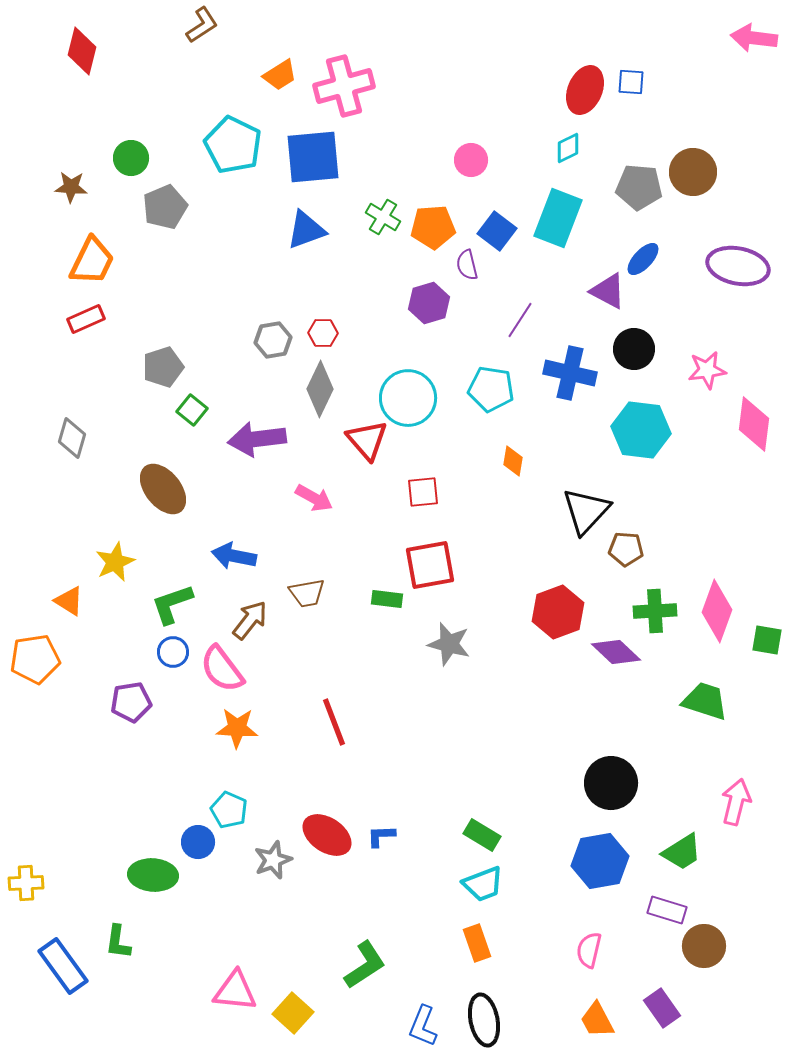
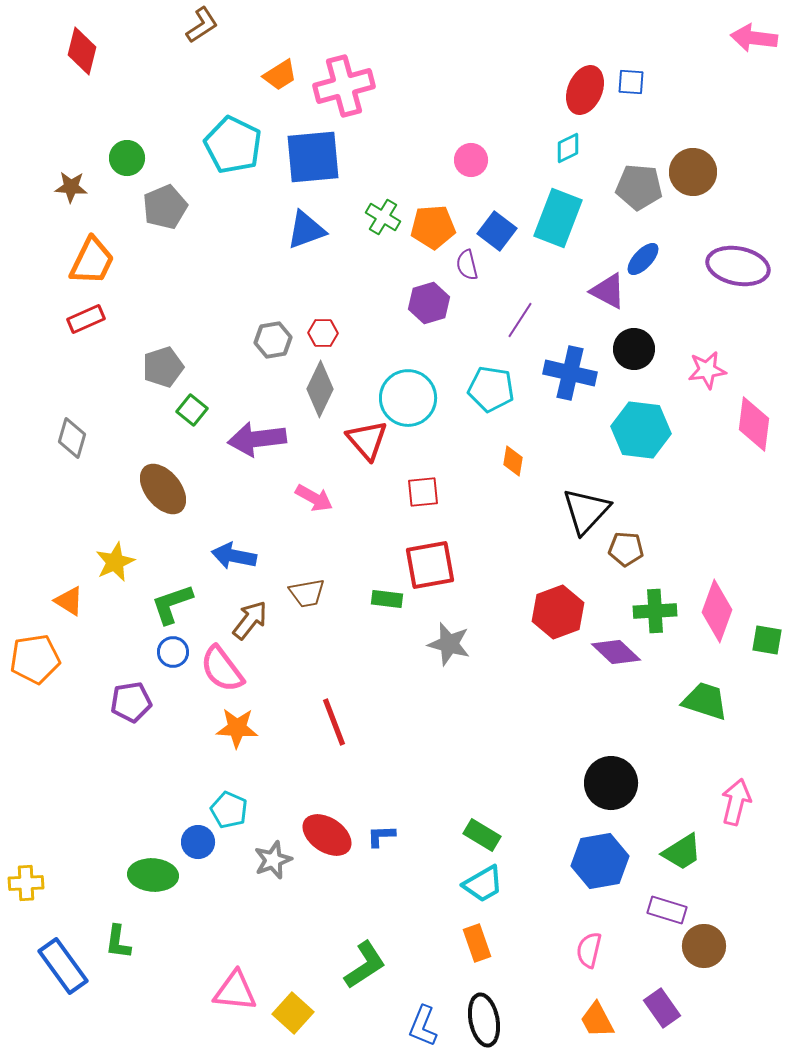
green circle at (131, 158): moved 4 px left
cyan trapezoid at (483, 884): rotated 9 degrees counterclockwise
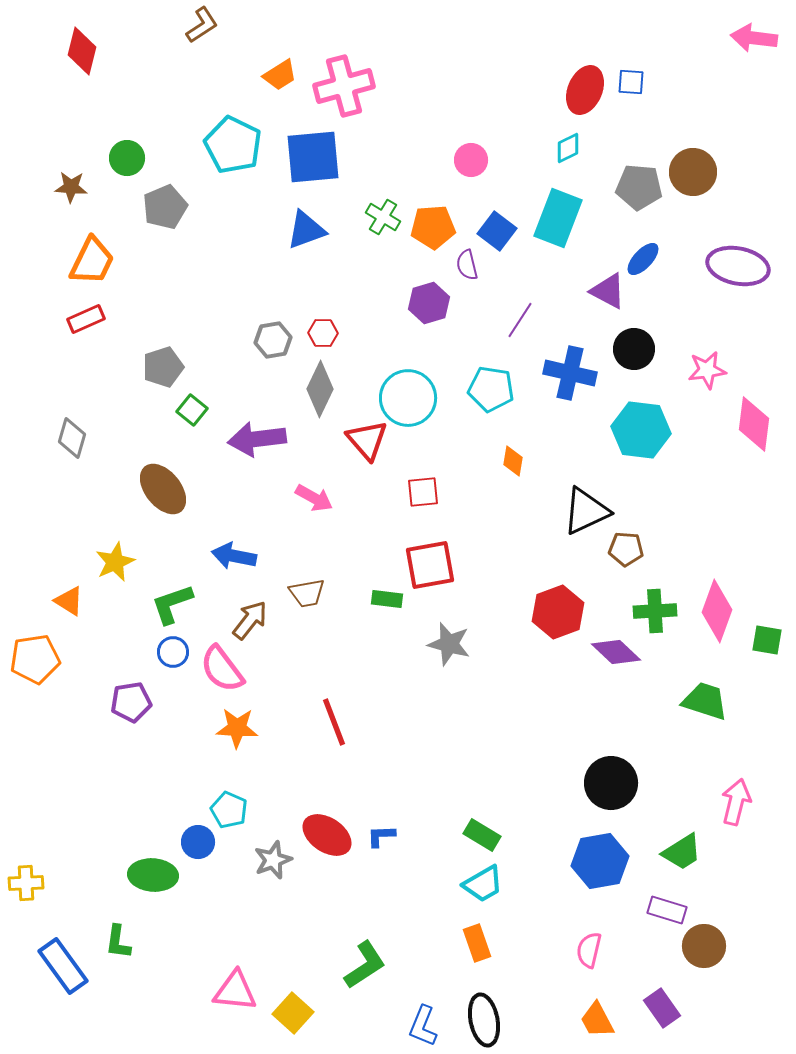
black triangle at (586, 511): rotated 22 degrees clockwise
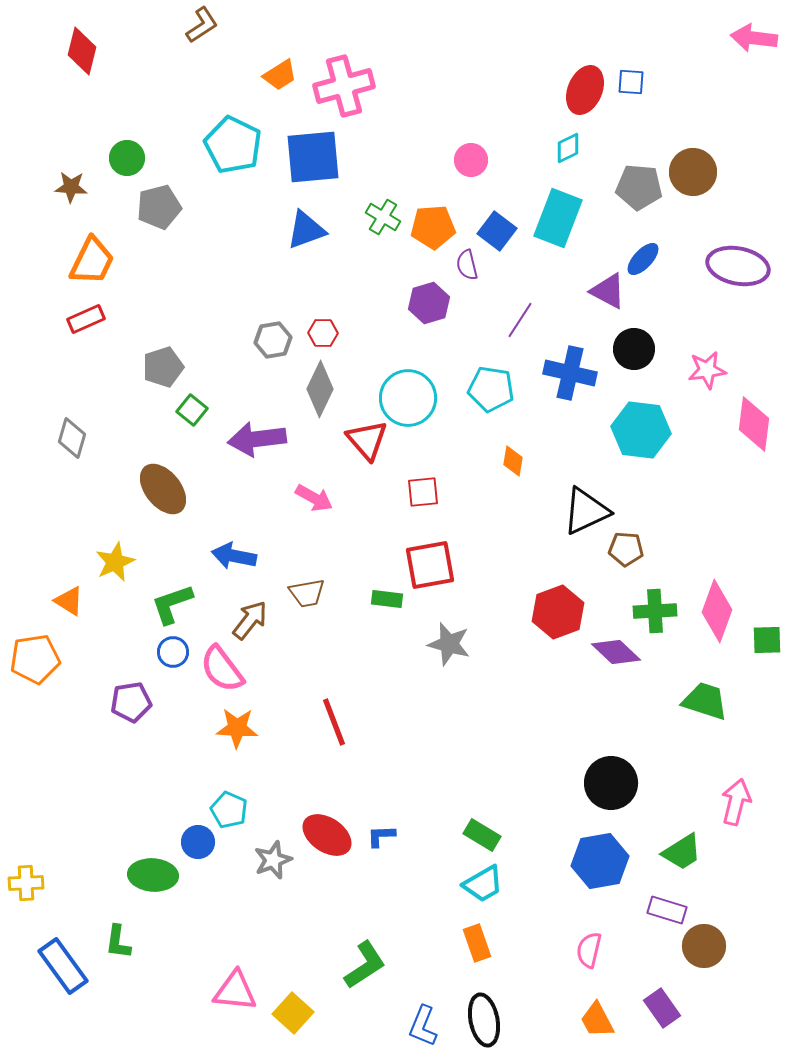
gray pentagon at (165, 207): moved 6 px left; rotated 9 degrees clockwise
green square at (767, 640): rotated 12 degrees counterclockwise
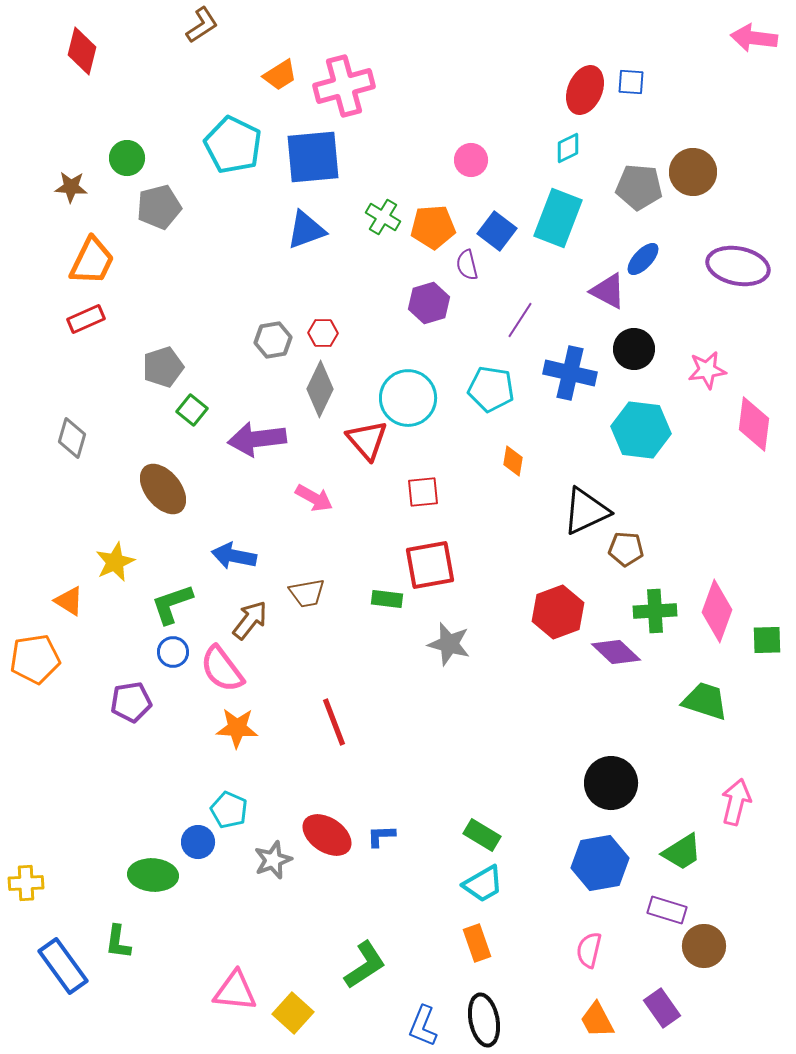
blue hexagon at (600, 861): moved 2 px down
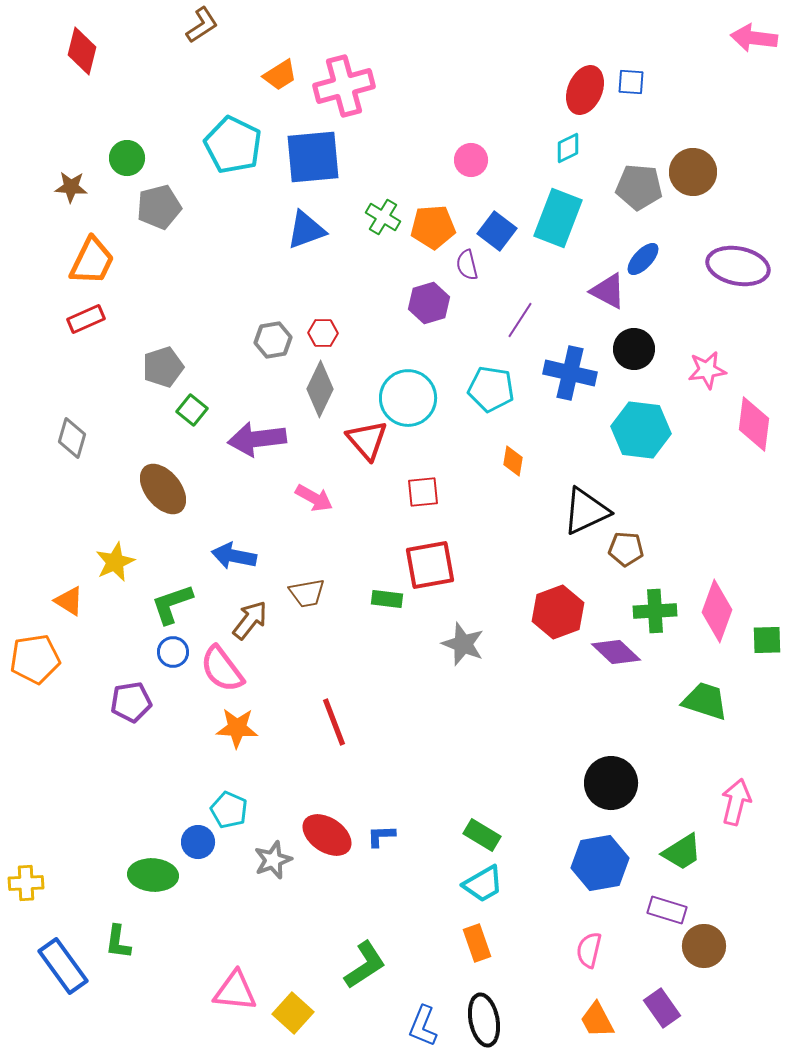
gray star at (449, 644): moved 14 px right; rotated 6 degrees clockwise
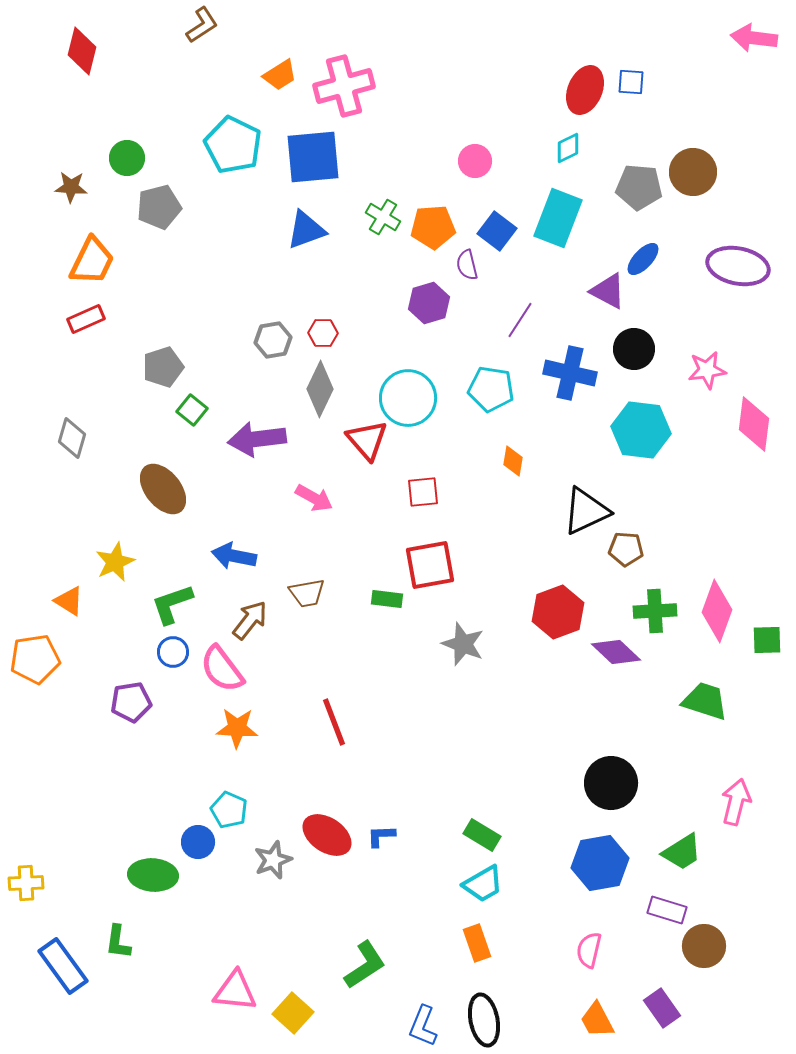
pink circle at (471, 160): moved 4 px right, 1 px down
